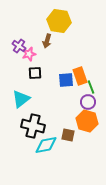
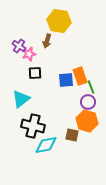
brown square: moved 4 px right
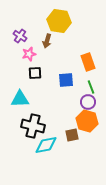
purple cross: moved 1 px right, 10 px up
orange rectangle: moved 8 px right, 14 px up
cyan triangle: moved 1 px left; rotated 36 degrees clockwise
brown square: rotated 24 degrees counterclockwise
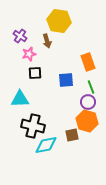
brown arrow: rotated 32 degrees counterclockwise
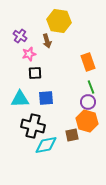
blue square: moved 20 px left, 18 px down
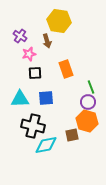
orange rectangle: moved 22 px left, 7 px down
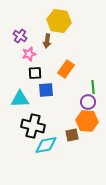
brown arrow: rotated 24 degrees clockwise
orange rectangle: rotated 54 degrees clockwise
green line: moved 2 px right; rotated 16 degrees clockwise
blue square: moved 8 px up
orange hexagon: rotated 10 degrees counterclockwise
